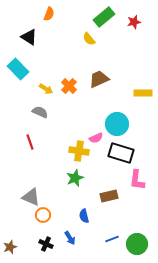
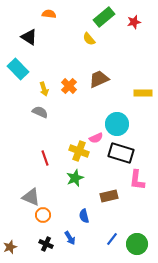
orange semicircle: rotated 104 degrees counterclockwise
yellow arrow: moved 2 px left; rotated 40 degrees clockwise
red line: moved 15 px right, 16 px down
yellow cross: rotated 12 degrees clockwise
blue line: rotated 32 degrees counterclockwise
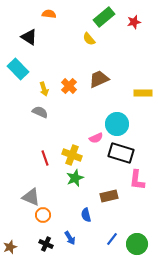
yellow cross: moved 7 px left, 4 px down
blue semicircle: moved 2 px right, 1 px up
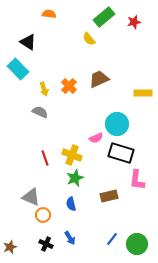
black triangle: moved 1 px left, 5 px down
blue semicircle: moved 15 px left, 11 px up
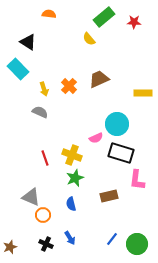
red star: rotated 16 degrees clockwise
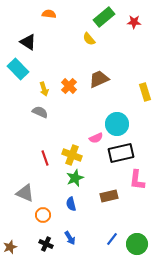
yellow rectangle: moved 2 px right, 1 px up; rotated 72 degrees clockwise
black rectangle: rotated 30 degrees counterclockwise
gray triangle: moved 6 px left, 4 px up
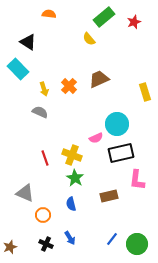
red star: rotated 24 degrees counterclockwise
green star: rotated 18 degrees counterclockwise
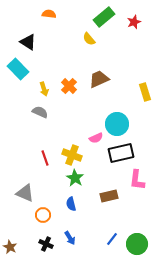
brown star: rotated 24 degrees counterclockwise
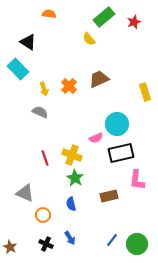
blue line: moved 1 px down
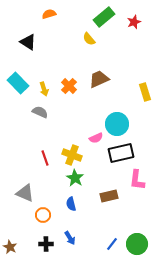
orange semicircle: rotated 24 degrees counterclockwise
cyan rectangle: moved 14 px down
blue line: moved 4 px down
black cross: rotated 24 degrees counterclockwise
